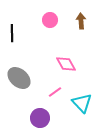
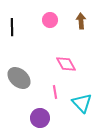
black line: moved 6 px up
pink line: rotated 64 degrees counterclockwise
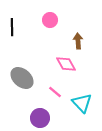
brown arrow: moved 3 px left, 20 px down
gray ellipse: moved 3 px right
pink line: rotated 40 degrees counterclockwise
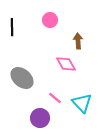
pink line: moved 6 px down
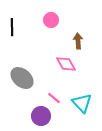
pink circle: moved 1 px right
pink line: moved 1 px left
purple circle: moved 1 px right, 2 px up
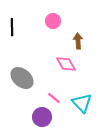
pink circle: moved 2 px right, 1 px down
purple circle: moved 1 px right, 1 px down
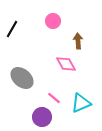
black line: moved 2 px down; rotated 30 degrees clockwise
cyan triangle: moved 1 px left; rotated 50 degrees clockwise
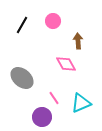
black line: moved 10 px right, 4 px up
pink line: rotated 16 degrees clockwise
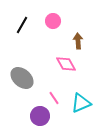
purple circle: moved 2 px left, 1 px up
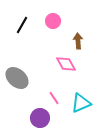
gray ellipse: moved 5 px left
purple circle: moved 2 px down
